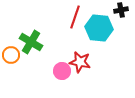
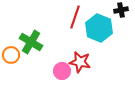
cyan hexagon: rotated 16 degrees clockwise
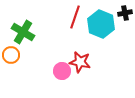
black cross: moved 4 px right, 3 px down
cyan hexagon: moved 2 px right, 4 px up
green cross: moved 8 px left, 10 px up
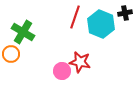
orange circle: moved 1 px up
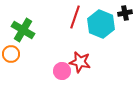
green cross: moved 2 px up
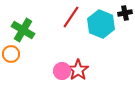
red line: moved 4 px left; rotated 15 degrees clockwise
red star: moved 2 px left, 8 px down; rotated 25 degrees clockwise
